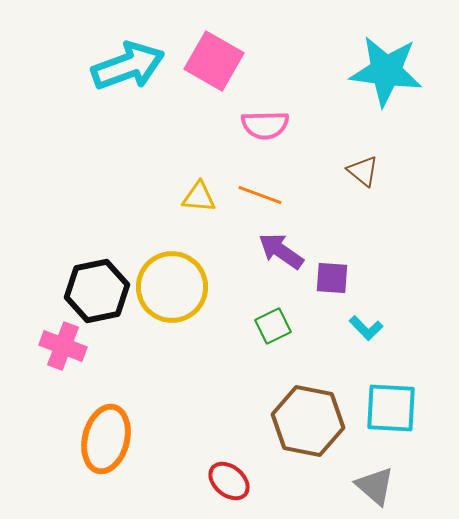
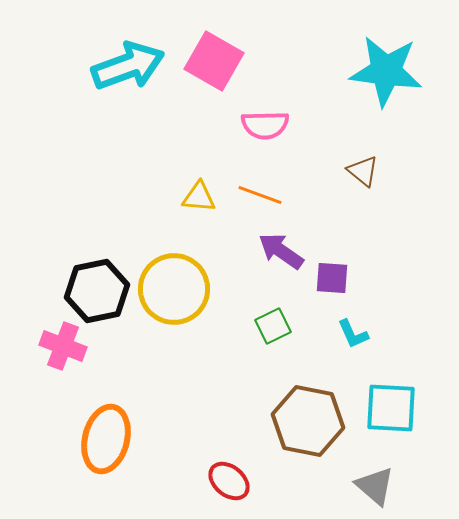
yellow circle: moved 2 px right, 2 px down
cyan L-shape: moved 13 px left, 6 px down; rotated 20 degrees clockwise
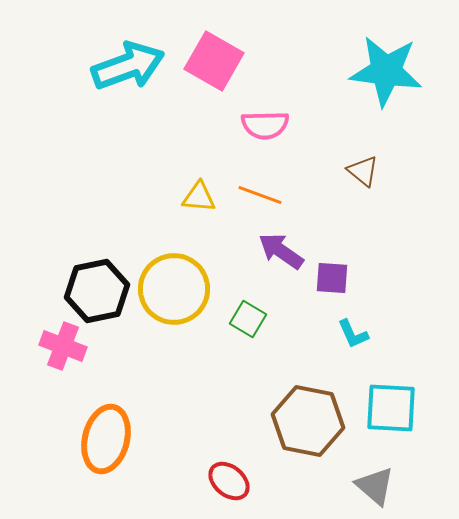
green square: moved 25 px left, 7 px up; rotated 33 degrees counterclockwise
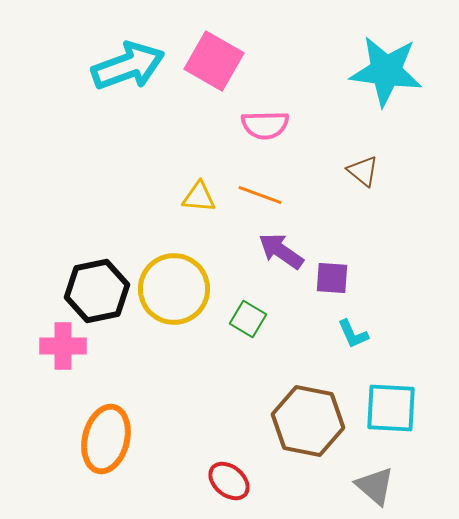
pink cross: rotated 21 degrees counterclockwise
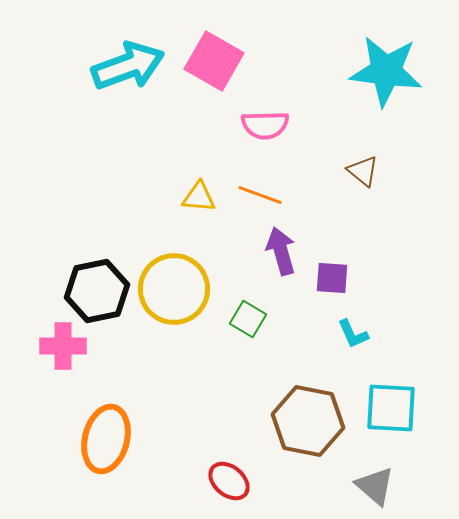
purple arrow: rotated 39 degrees clockwise
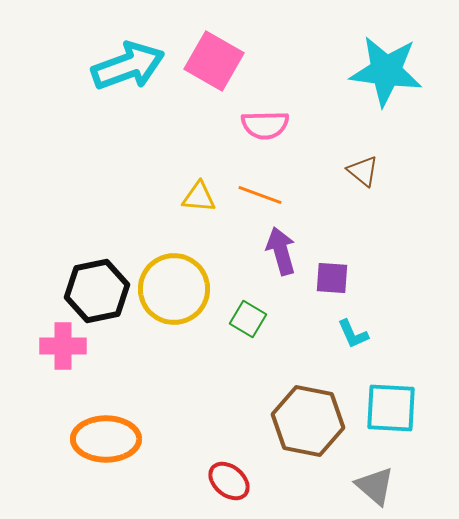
orange ellipse: rotated 76 degrees clockwise
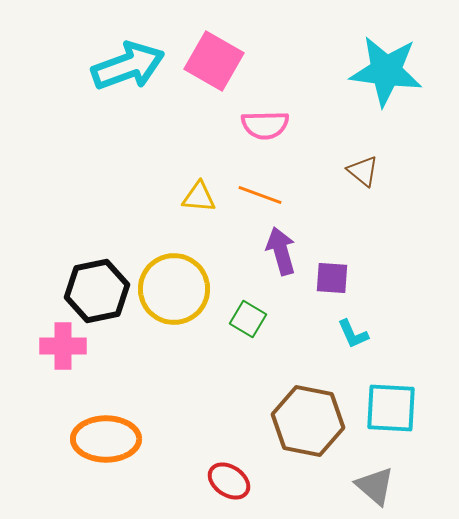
red ellipse: rotated 6 degrees counterclockwise
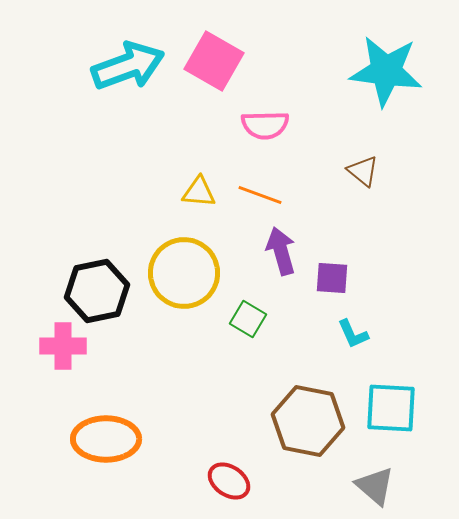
yellow triangle: moved 5 px up
yellow circle: moved 10 px right, 16 px up
